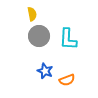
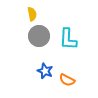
orange semicircle: rotated 49 degrees clockwise
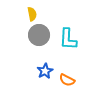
gray circle: moved 1 px up
blue star: rotated 21 degrees clockwise
